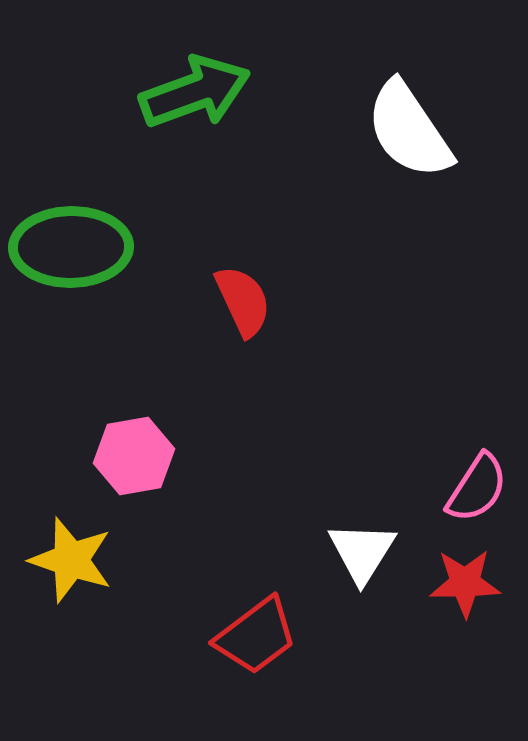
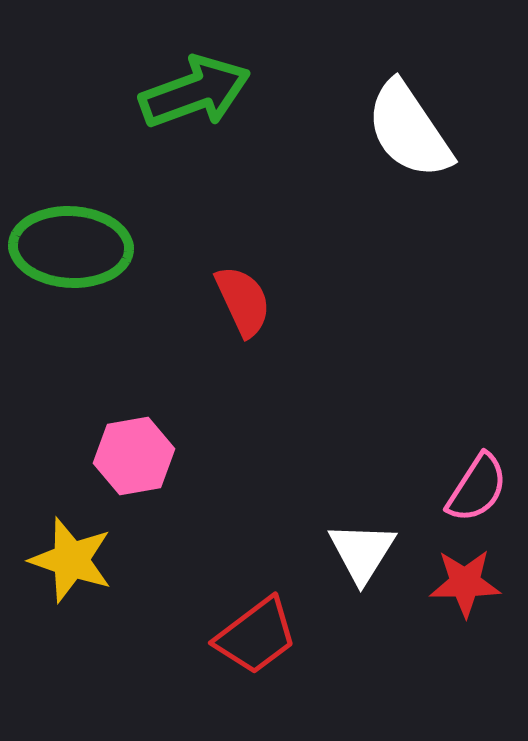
green ellipse: rotated 4 degrees clockwise
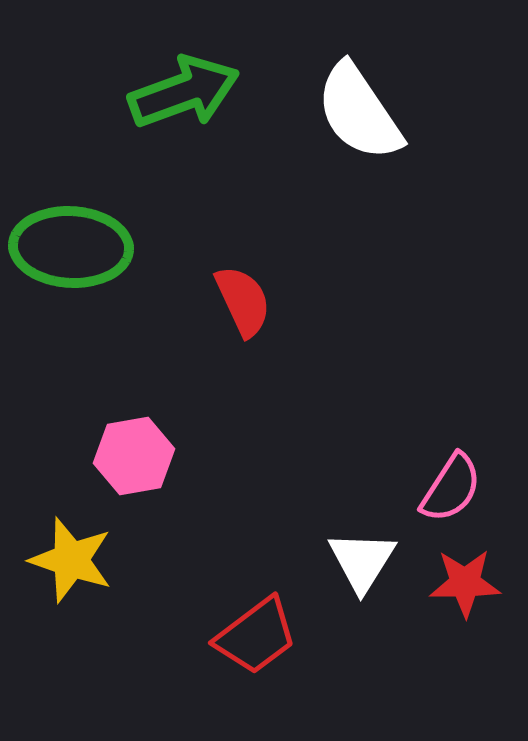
green arrow: moved 11 px left
white semicircle: moved 50 px left, 18 px up
pink semicircle: moved 26 px left
white triangle: moved 9 px down
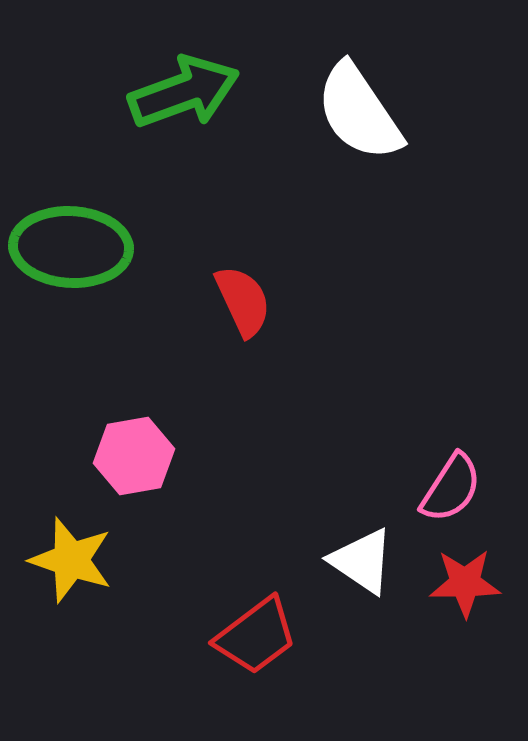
white triangle: rotated 28 degrees counterclockwise
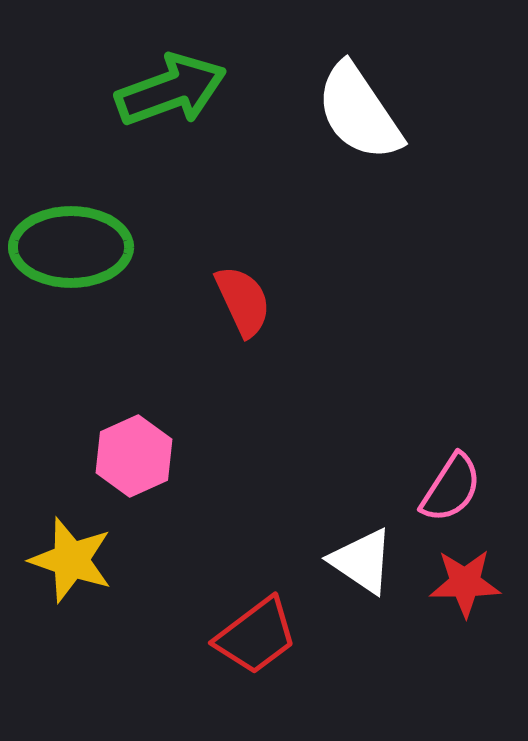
green arrow: moved 13 px left, 2 px up
green ellipse: rotated 3 degrees counterclockwise
pink hexagon: rotated 14 degrees counterclockwise
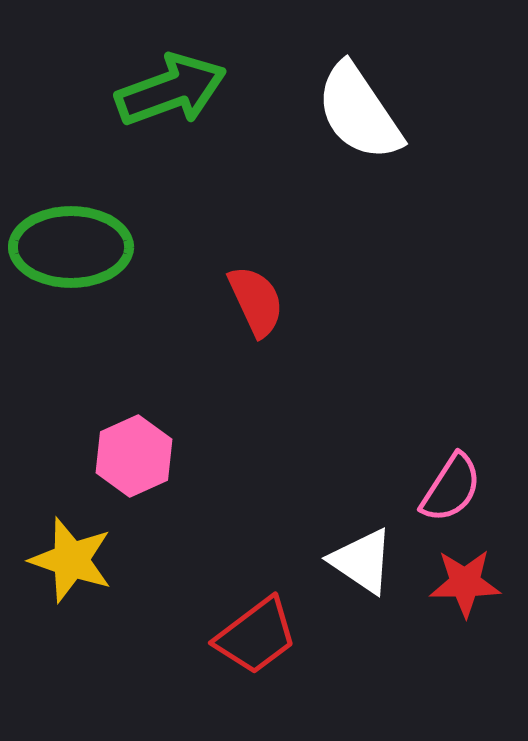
red semicircle: moved 13 px right
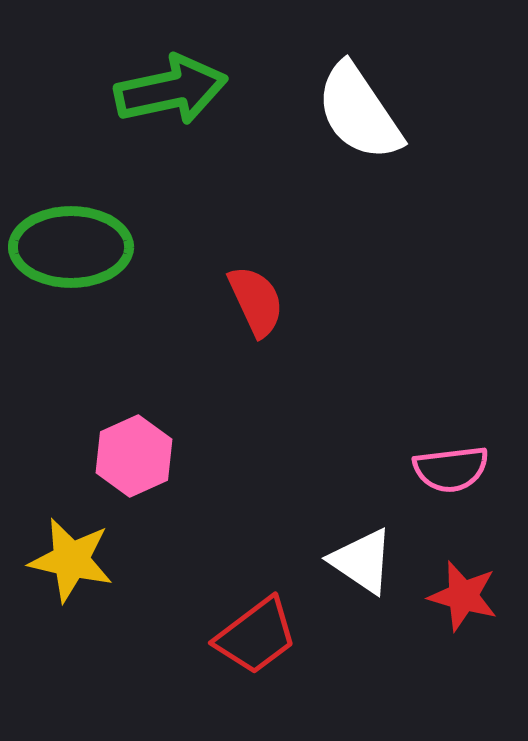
green arrow: rotated 8 degrees clockwise
pink semicircle: moved 19 px up; rotated 50 degrees clockwise
yellow star: rotated 6 degrees counterclockwise
red star: moved 2 px left, 13 px down; rotated 16 degrees clockwise
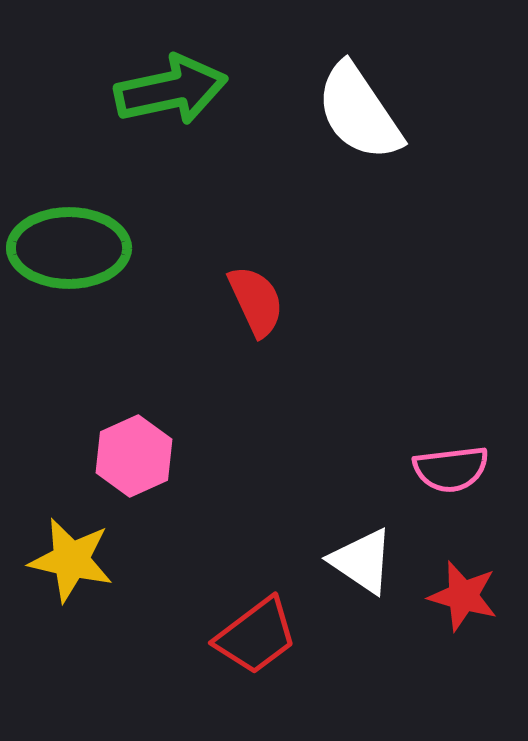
green ellipse: moved 2 px left, 1 px down
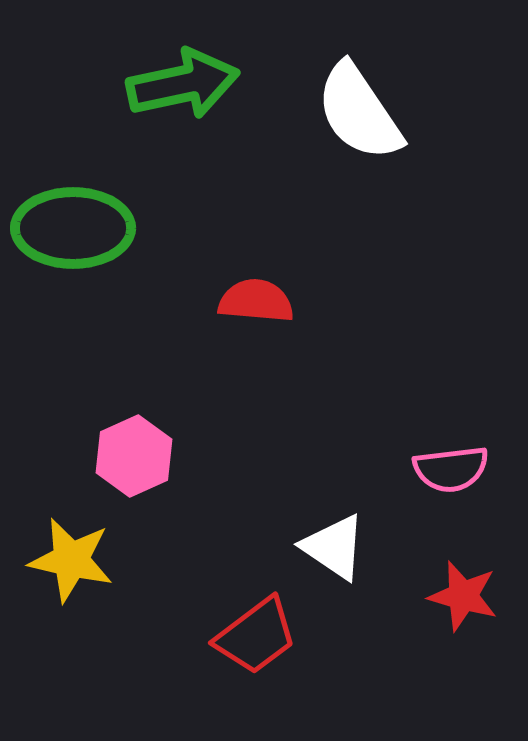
green arrow: moved 12 px right, 6 px up
green ellipse: moved 4 px right, 20 px up
red semicircle: rotated 60 degrees counterclockwise
white triangle: moved 28 px left, 14 px up
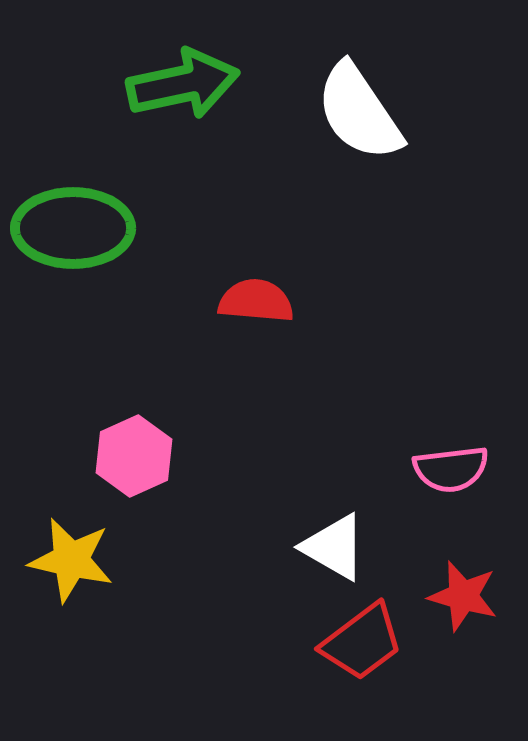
white triangle: rotated 4 degrees counterclockwise
red trapezoid: moved 106 px right, 6 px down
